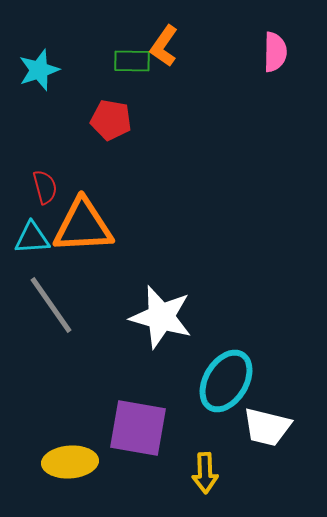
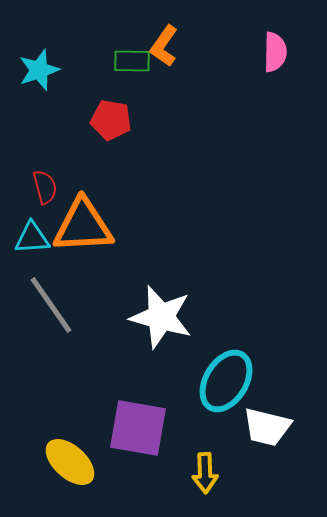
yellow ellipse: rotated 46 degrees clockwise
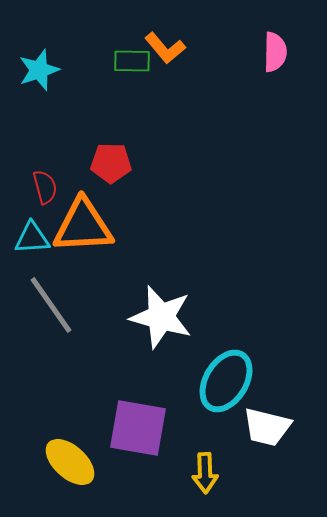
orange L-shape: moved 1 px right, 2 px down; rotated 75 degrees counterclockwise
red pentagon: moved 43 px down; rotated 9 degrees counterclockwise
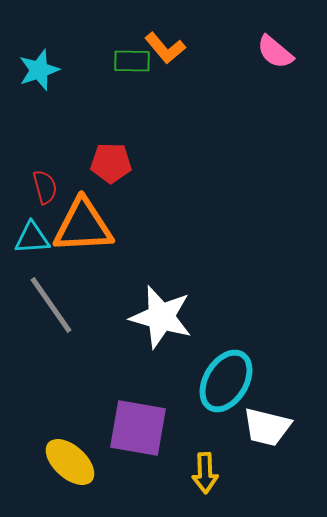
pink semicircle: rotated 129 degrees clockwise
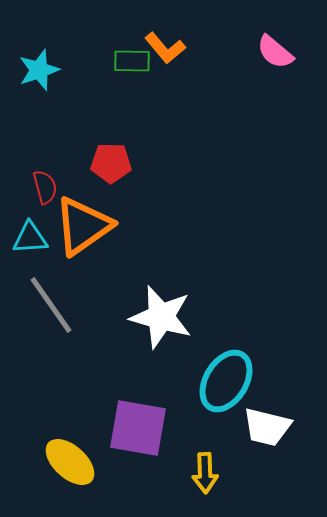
orange triangle: rotated 32 degrees counterclockwise
cyan triangle: moved 2 px left
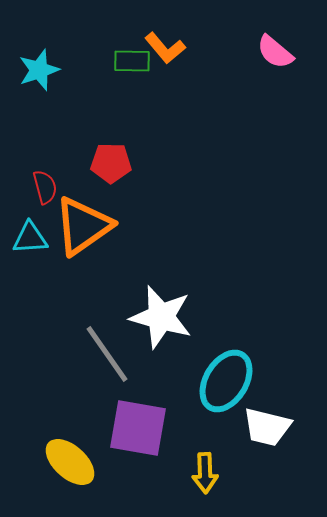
gray line: moved 56 px right, 49 px down
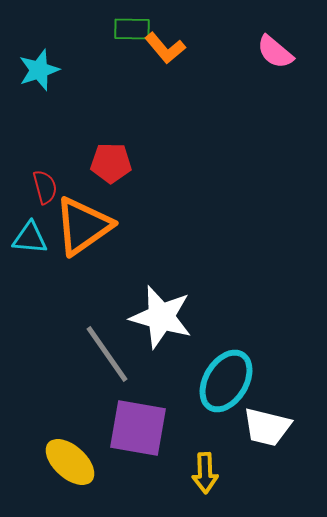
green rectangle: moved 32 px up
cyan triangle: rotated 9 degrees clockwise
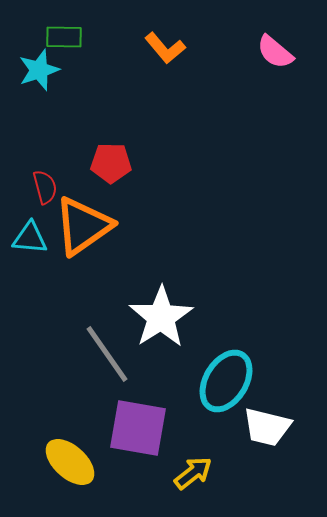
green rectangle: moved 68 px left, 8 px down
white star: rotated 24 degrees clockwise
yellow arrow: moved 12 px left; rotated 126 degrees counterclockwise
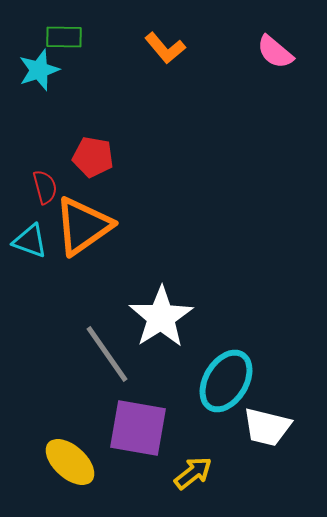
red pentagon: moved 18 px left, 6 px up; rotated 9 degrees clockwise
cyan triangle: moved 3 px down; rotated 15 degrees clockwise
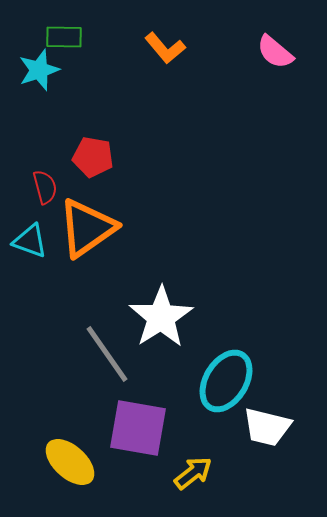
orange triangle: moved 4 px right, 2 px down
